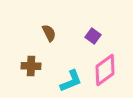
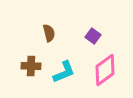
brown semicircle: rotated 12 degrees clockwise
cyan L-shape: moved 7 px left, 9 px up
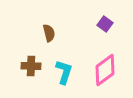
purple square: moved 12 px right, 12 px up
cyan L-shape: rotated 50 degrees counterclockwise
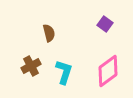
brown cross: rotated 30 degrees counterclockwise
pink diamond: moved 3 px right, 1 px down
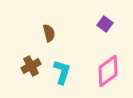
cyan L-shape: moved 2 px left
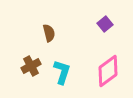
purple square: rotated 14 degrees clockwise
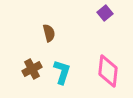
purple square: moved 11 px up
brown cross: moved 1 px right, 3 px down
pink diamond: rotated 48 degrees counterclockwise
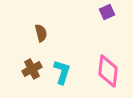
purple square: moved 2 px right, 1 px up; rotated 14 degrees clockwise
brown semicircle: moved 8 px left
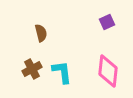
purple square: moved 10 px down
cyan L-shape: rotated 25 degrees counterclockwise
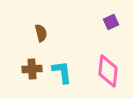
purple square: moved 4 px right
brown cross: rotated 24 degrees clockwise
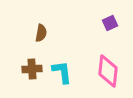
purple square: moved 1 px left, 1 px down
brown semicircle: rotated 24 degrees clockwise
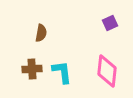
pink diamond: moved 1 px left
